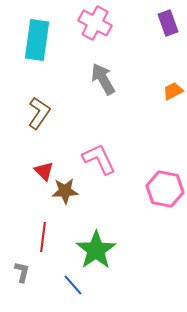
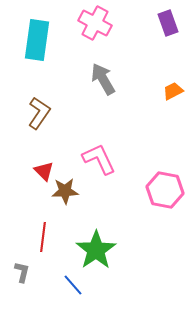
pink hexagon: moved 1 px down
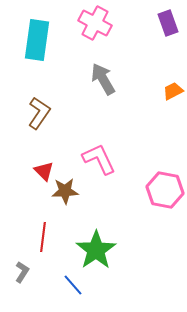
gray L-shape: rotated 20 degrees clockwise
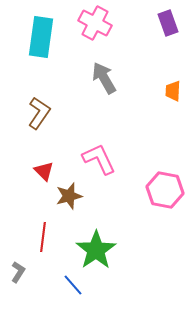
cyan rectangle: moved 4 px right, 3 px up
gray arrow: moved 1 px right, 1 px up
orange trapezoid: rotated 60 degrees counterclockwise
brown star: moved 4 px right, 5 px down; rotated 12 degrees counterclockwise
gray L-shape: moved 4 px left
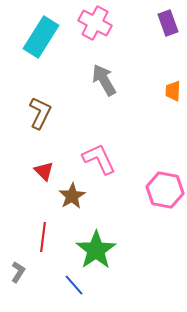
cyan rectangle: rotated 24 degrees clockwise
gray arrow: moved 2 px down
brown L-shape: moved 1 px right; rotated 8 degrees counterclockwise
brown star: moved 3 px right; rotated 16 degrees counterclockwise
blue line: moved 1 px right
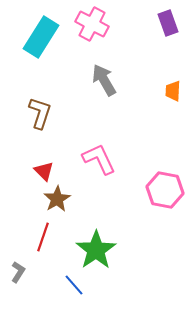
pink cross: moved 3 px left, 1 px down
brown L-shape: rotated 8 degrees counterclockwise
brown star: moved 15 px left, 3 px down
red line: rotated 12 degrees clockwise
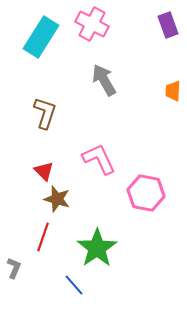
purple rectangle: moved 2 px down
brown L-shape: moved 5 px right
pink hexagon: moved 19 px left, 3 px down
brown star: rotated 24 degrees counterclockwise
green star: moved 1 px right, 2 px up
gray L-shape: moved 4 px left, 4 px up; rotated 10 degrees counterclockwise
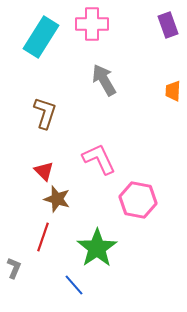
pink cross: rotated 28 degrees counterclockwise
pink hexagon: moved 8 px left, 7 px down
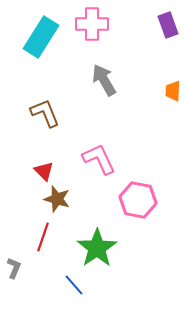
brown L-shape: rotated 40 degrees counterclockwise
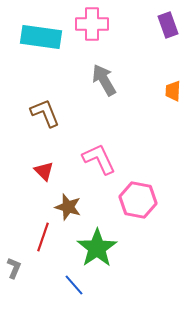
cyan rectangle: rotated 66 degrees clockwise
brown star: moved 11 px right, 8 px down
